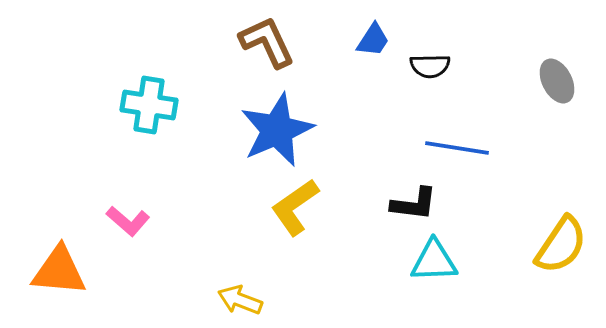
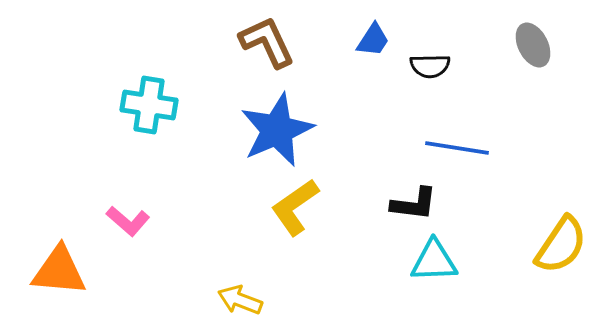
gray ellipse: moved 24 px left, 36 px up
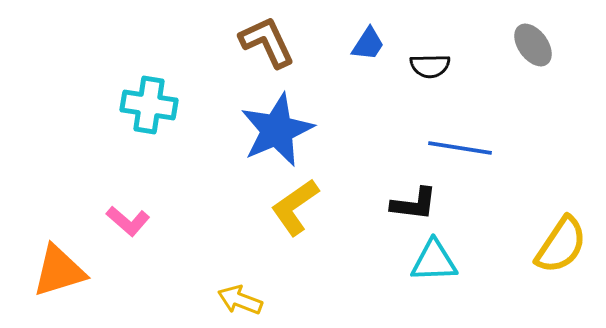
blue trapezoid: moved 5 px left, 4 px down
gray ellipse: rotated 9 degrees counterclockwise
blue line: moved 3 px right
orange triangle: rotated 22 degrees counterclockwise
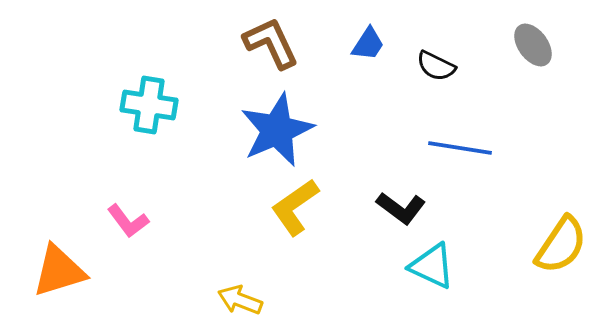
brown L-shape: moved 4 px right, 1 px down
black semicircle: moved 6 px right; rotated 27 degrees clockwise
black L-shape: moved 13 px left, 4 px down; rotated 30 degrees clockwise
pink L-shape: rotated 12 degrees clockwise
cyan triangle: moved 2 px left, 5 px down; rotated 27 degrees clockwise
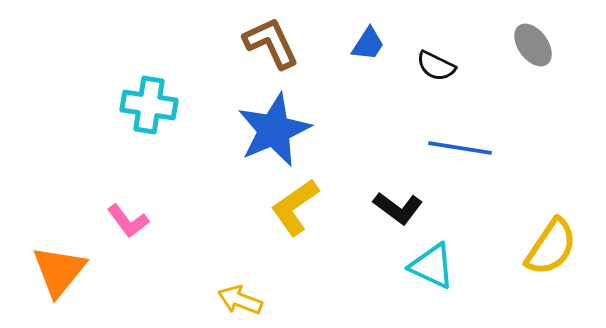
blue star: moved 3 px left
black L-shape: moved 3 px left
yellow semicircle: moved 10 px left, 2 px down
orange triangle: rotated 34 degrees counterclockwise
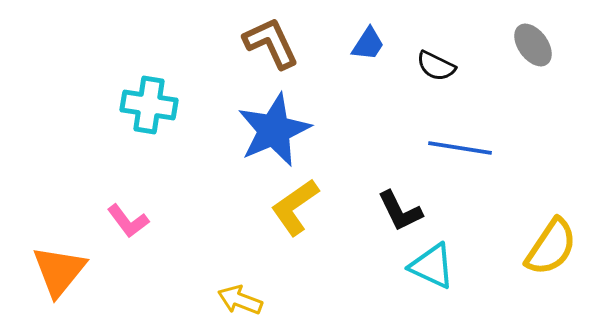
black L-shape: moved 2 px right, 3 px down; rotated 27 degrees clockwise
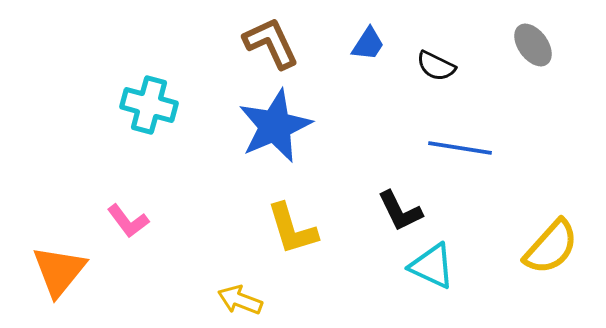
cyan cross: rotated 6 degrees clockwise
blue star: moved 1 px right, 4 px up
yellow L-shape: moved 3 px left, 22 px down; rotated 72 degrees counterclockwise
yellow semicircle: rotated 8 degrees clockwise
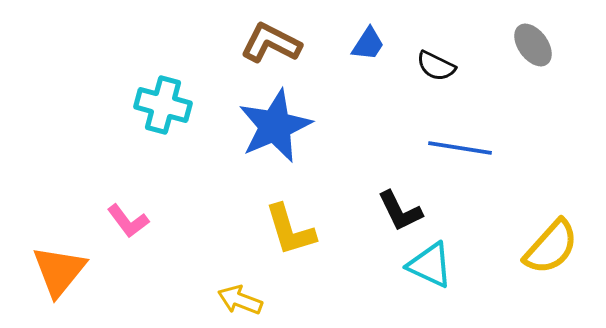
brown L-shape: rotated 38 degrees counterclockwise
cyan cross: moved 14 px right
yellow L-shape: moved 2 px left, 1 px down
cyan triangle: moved 2 px left, 1 px up
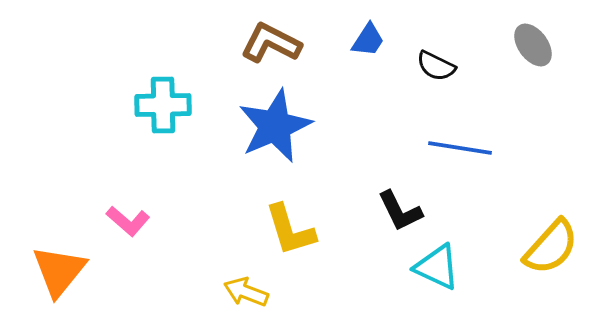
blue trapezoid: moved 4 px up
cyan cross: rotated 16 degrees counterclockwise
pink L-shape: rotated 12 degrees counterclockwise
cyan triangle: moved 7 px right, 2 px down
yellow arrow: moved 6 px right, 8 px up
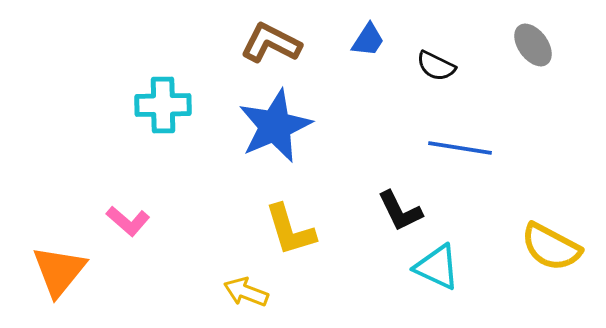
yellow semicircle: rotated 76 degrees clockwise
